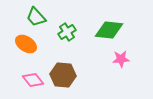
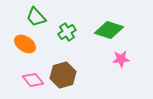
green diamond: rotated 12 degrees clockwise
orange ellipse: moved 1 px left
brown hexagon: rotated 20 degrees counterclockwise
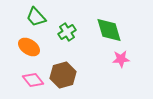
green diamond: rotated 56 degrees clockwise
orange ellipse: moved 4 px right, 3 px down
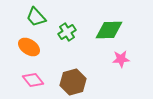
green diamond: rotated 76 degrees counterclockwise
brown hexagon: moved 10 px right, 7 px down
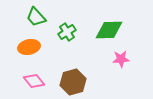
orange ellipse: rotated 45 degrees counterclockwise
pink diamond: moved 1 px right, 1 px down
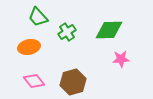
green trapezoid: moved 2 px right
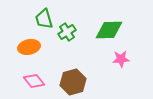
green trapezoid: moved 6 px right, 2 px down; rotated 25 degrees clockwise
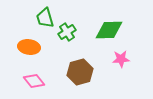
green trapezoid: moved 1 px right, 1 px up
orange ellipse: rotated 20 degrees clockwise
brown hexagon: moved 7 px right, 10 px up
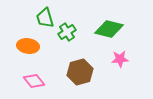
green diamond: moved 1 px up; rotated 16 degrees clockwise
orange ellipse: moved 1 px left, 1 px up
pink star: moved 1 px left
